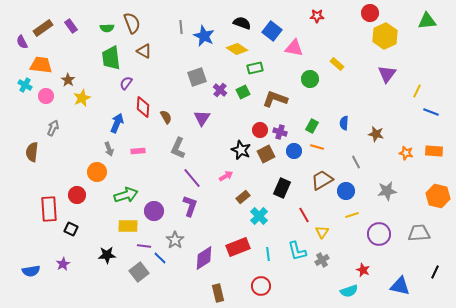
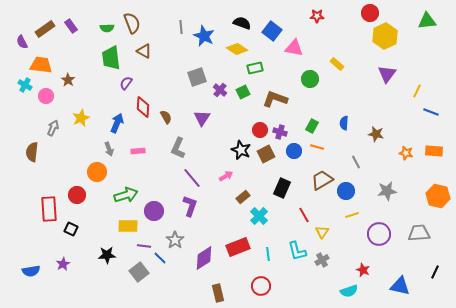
brown rectangle at (43, 28): moved 2 px right, 1 px down
yellow star at (82, 98): moved 1 px left, 20 px down
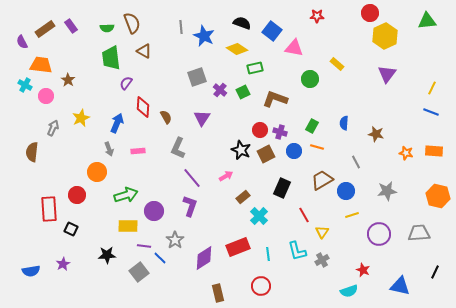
yellow line at (417, 91): moved 15 px right, 3 px up
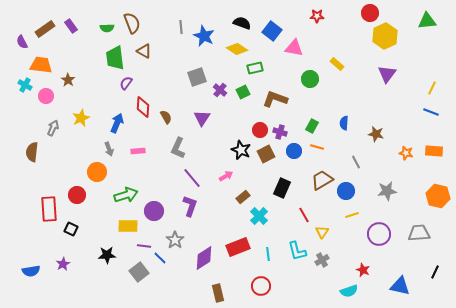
green trapezoid at (111, 58): moved 4 px right
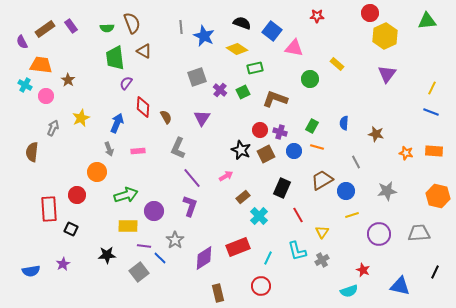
red line at (304, 215): moved 6 px left
cyan line at (268, 254): moved 4 px down; rotated 32 degrees clockwise
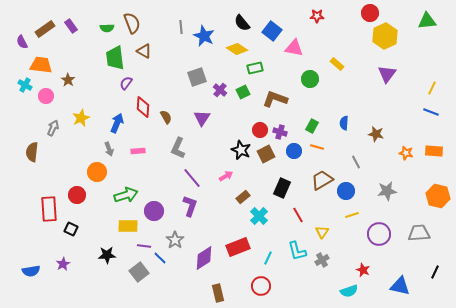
black semicircle at (242, 23): rotated 150 degrees counterclockwise
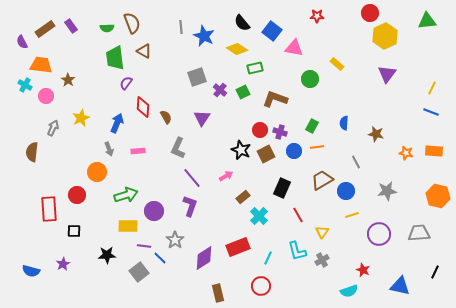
orange line at (317, 147): rotated 24 degrees counterclockwise
black square at (71, 229): moved 3 px right, 2 px down; rotated 24 degrees counterclockwise
blue semicircle at (31, 271): rotated 24 degrees clockwise
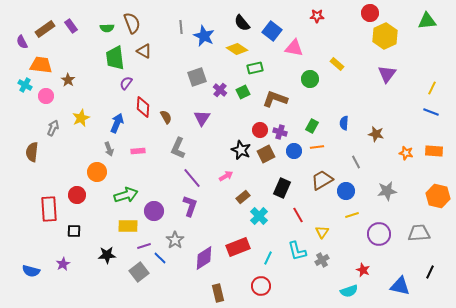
purple line at (144, 246): rotated 24 degrees counterclockwise
black line at (435, 272): moved 5 px left
